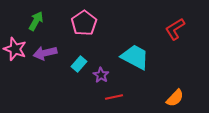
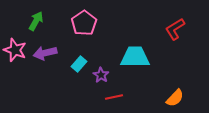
pink star: moved 1 px down
cyan trapezoid: rotated 28 degrees counterclockwise
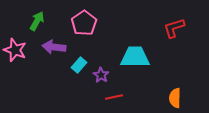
green arrow: moved 1 px right
red L-shape: moved 1 px left, 1 px up; rotated 15 degrees clockwise
purple arrow: moved 9 px right, 6 px up; rotated 20 degrees clockwise
cyan rectangle: moved 1 px down
orange semicircle: rotated 138 degrees clockwise
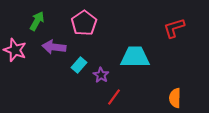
red line: rotated 42 degrees counterclockwise
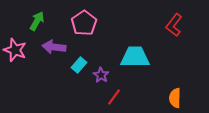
red L-shape: moved 3 px up; rotated 35 degrees counterclockwise
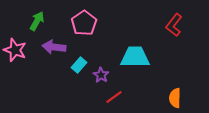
red line: rotated 18 degrees clockwise
